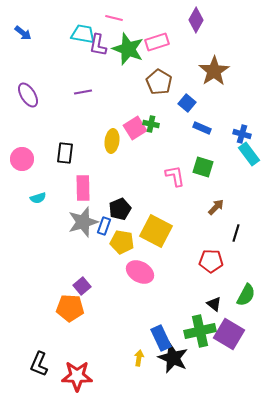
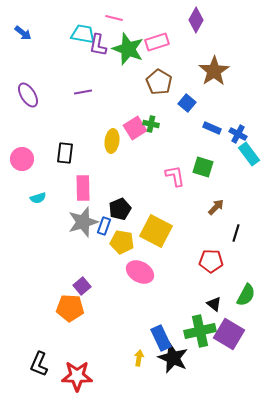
blue rectangle at (202, 128): moved 10 px right
blue cross at (242, 134): moved 4 px left; rotated 12 degrees clockwise
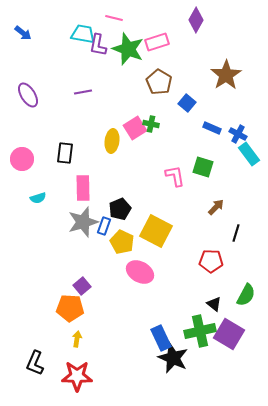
brown star at (214, 71): moved 12 px right, 4 px down
yellow pentagon at (122, 242): rotated 15 degrees clockwise
yellow arrow at (139, 358): moved 62 px left, 19 px up
black L-shape at (39, 364): moved 4 px left, 1 px up
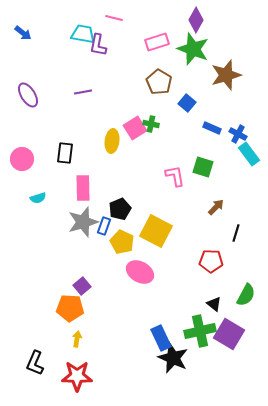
green star at (128, 49): moved 65 px right
brown star at (226, 75): rotated 16 degrees clockwise
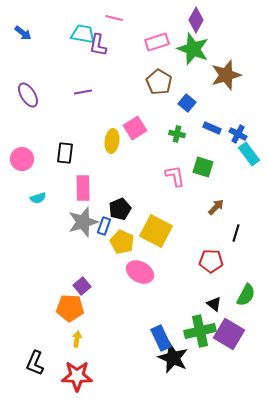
green cross at (151, 124): moved 26 px right, 10 px down
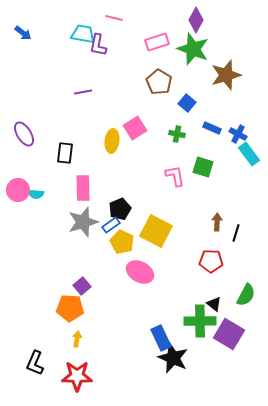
purple ellipse at (28, 95): moved 4 px left, 39 px down
pink circle at (22, 159): moved 4 px left, 31 px down
cyan semicircle at (38, 198): moved 2 px left, 4 px up; rotated 21 degrees clockwise
brown arrow at (216, 207): moved 1 px right, 15 px down; rotated 42 degrees counterclockwise
blue rectangle at (104, 226): moved 7 px right, 1 px up; rotated 36 degrees clockwise
green cross at (200, 331): moved 10 px up; rotated 12 degrees clockwise
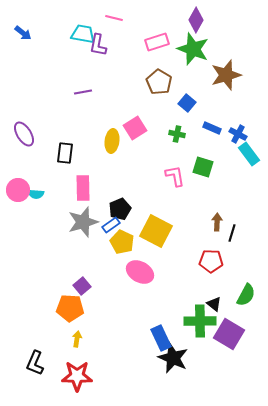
black line at (236, 233): moved 4 px left
